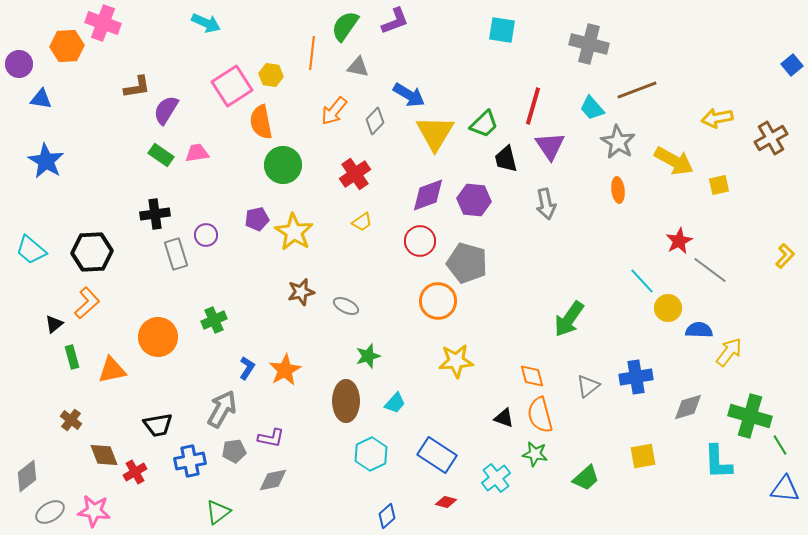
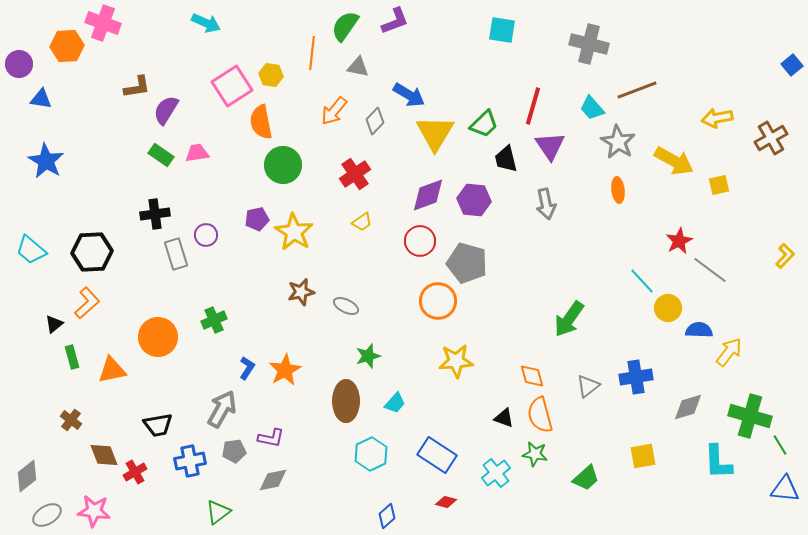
cyan cross at (496, 478): moved 5 px up
gray ellipse at (50, 512): moved 3 px left, 3 px down
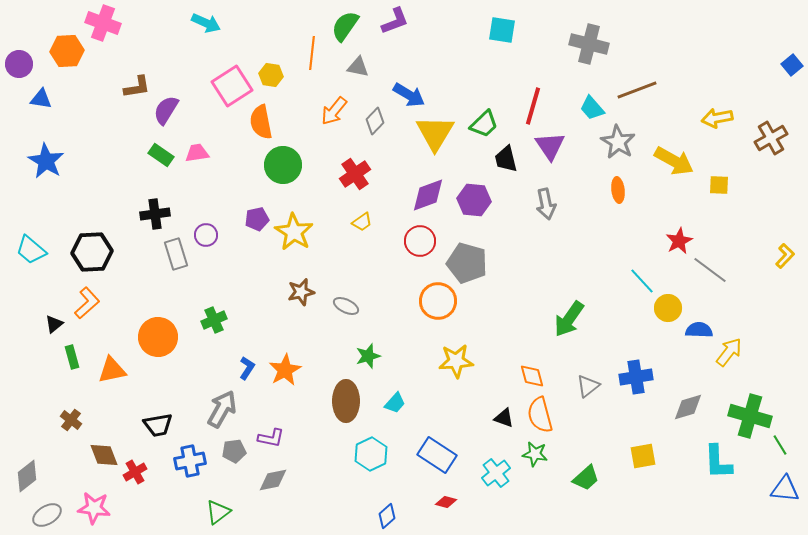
orange hexagon at (67, 46): moved 5 px down
yellow square at (719, 185): rotated 15 degrees clockwise
pink star at (94, 511): moved 3 px up
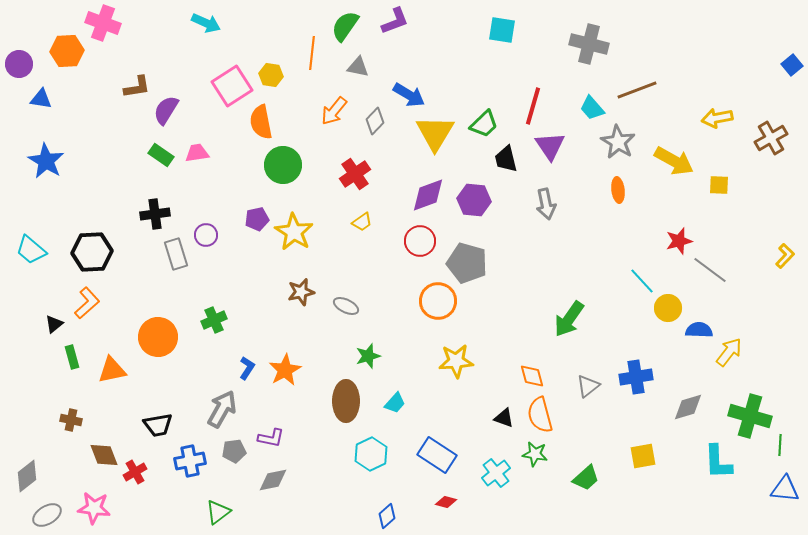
red star at (679, 241): rotated 12 degrees clockwise
brown cross at (71, 420): rotated 25 degrees counterclockwise
green line at (780, 445): rotated 35 degrees clockwise
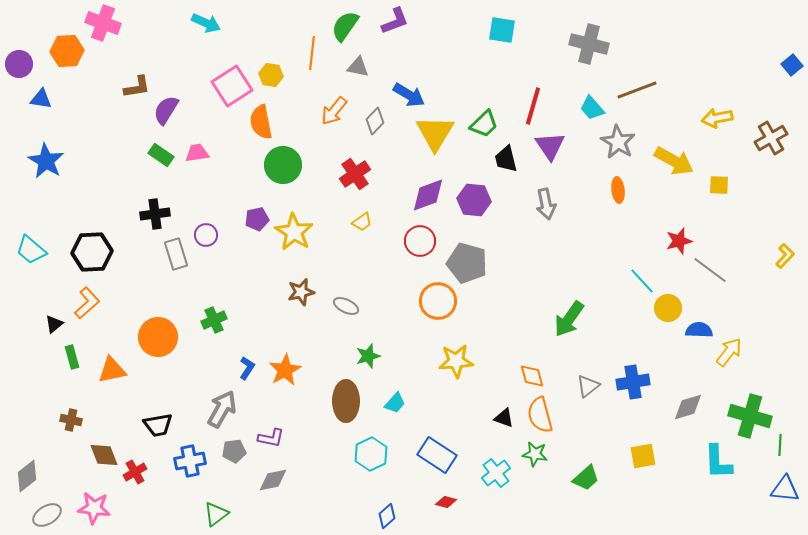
blue cross at (636, 377): moved 3 px left, 5 px down
green triangle at (218, 512): moved 2 px left, 2 px down
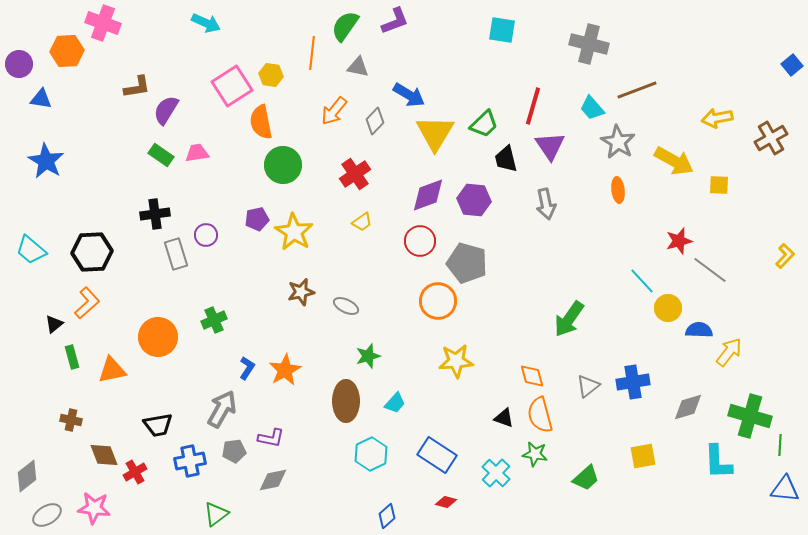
cyan cross at (496, 473): rotated 8 degrees counterclockwise
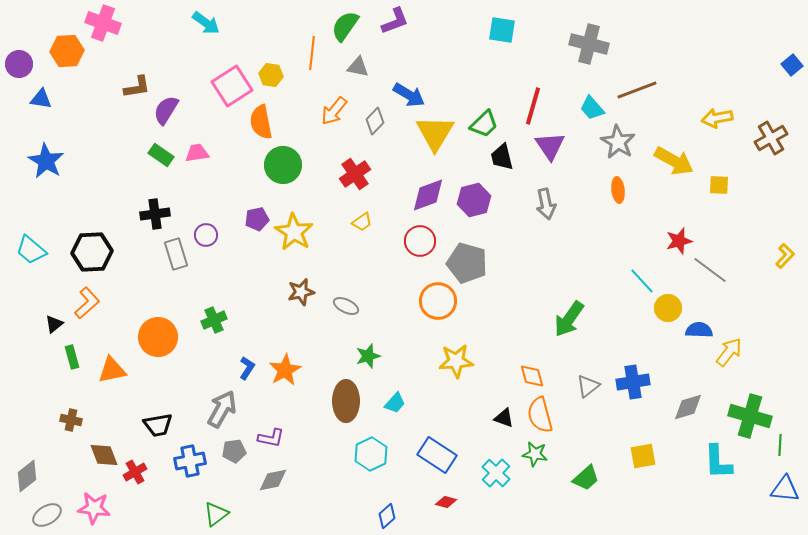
cyan arrow at (206, 23): rotated 12 degrees clockwise
black trapezoid at (506, 159): moved 4 px left, 2 px up
purple hexagon at (474, 200): rotated 20 degrees counterclockwise
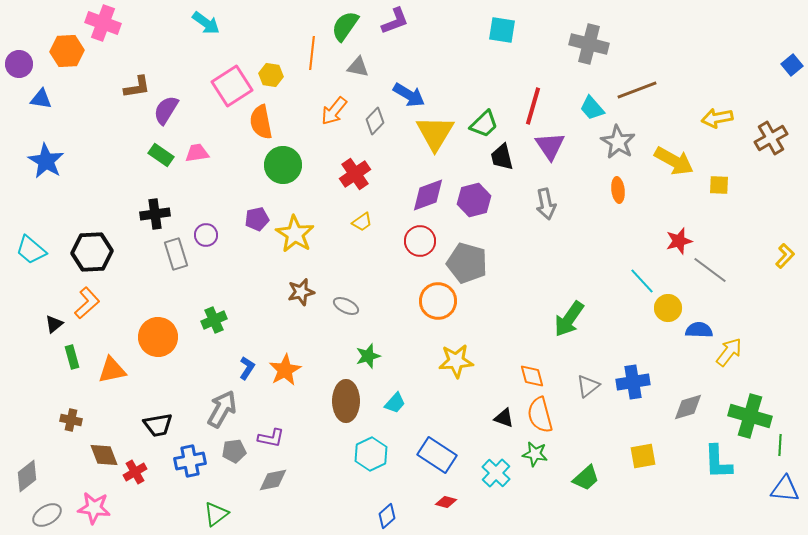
yellow star at (294, 232): moved 1 px right, 2 px down
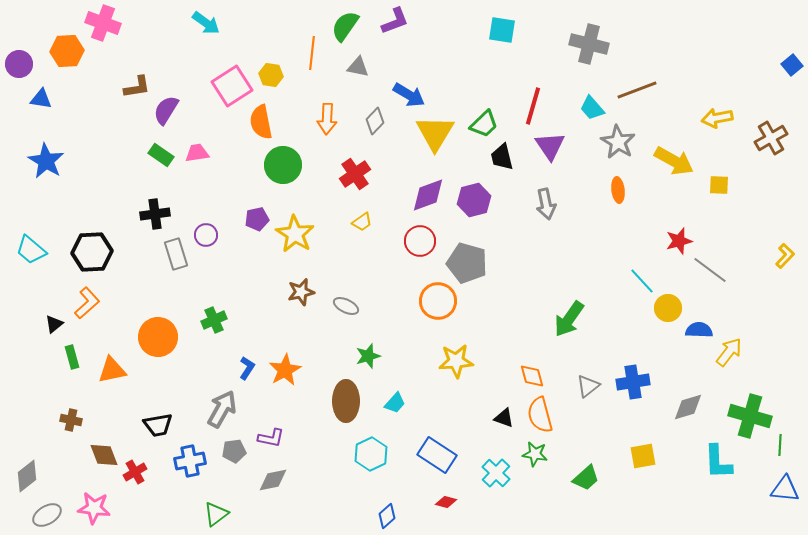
orange arrow at (334, 111): moved 7 px left, 8 px down; rotated 36 degrees counterclockwise
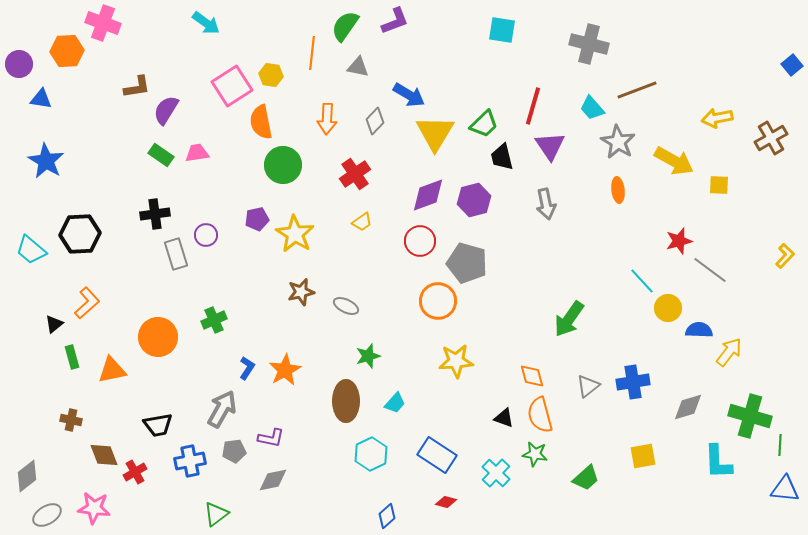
black hexagon at (92, 252): moved 12 px left, 18 px up
